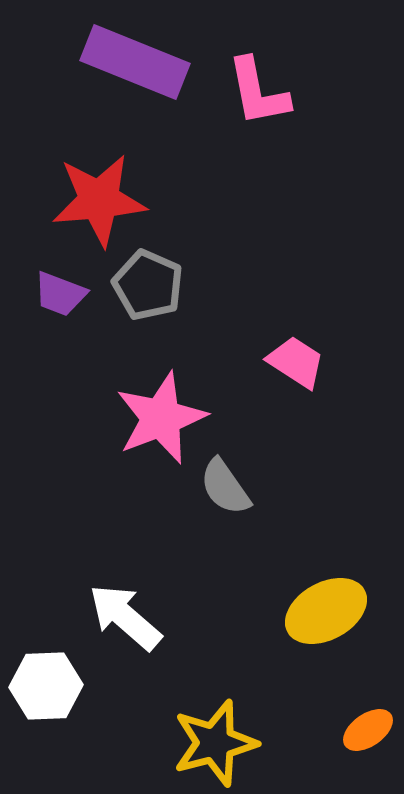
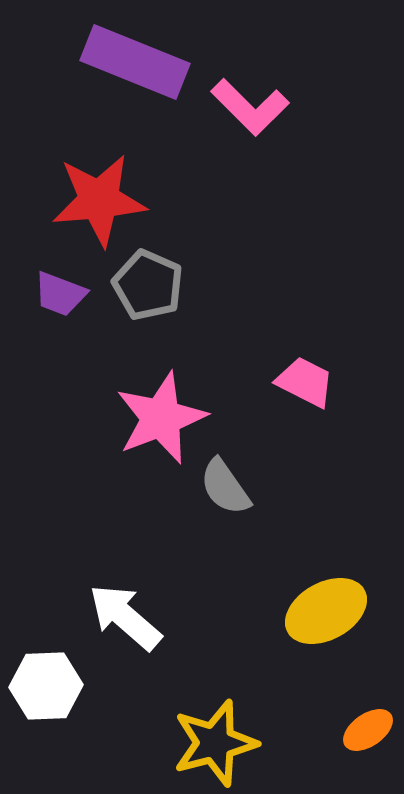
pink L-shape: moved 8 px left, 15 px down; rotated 34 degrees counterclockwise
pink trapezoid: moved 9 px right, 20 px down; rotated 6 degrees counterclockwise
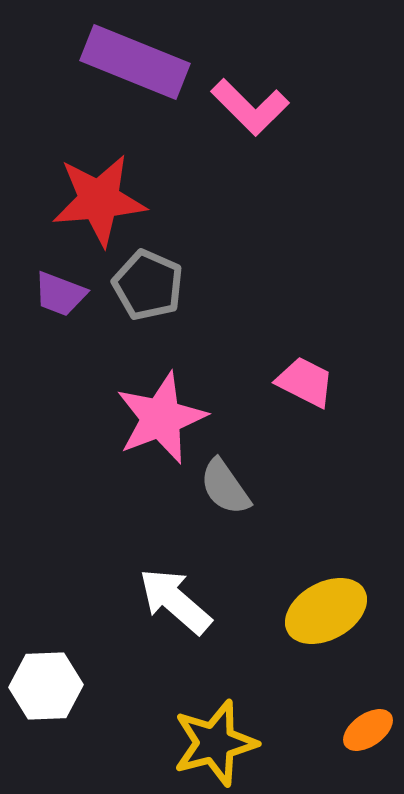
white arrow: moved 50 px right, 16 px up
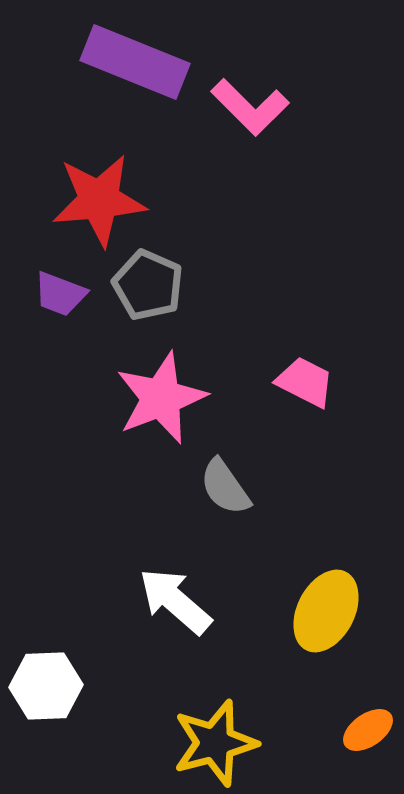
pink star: moved 20 px up
yellow ellipse: rotated 34 degrees counterclockwise
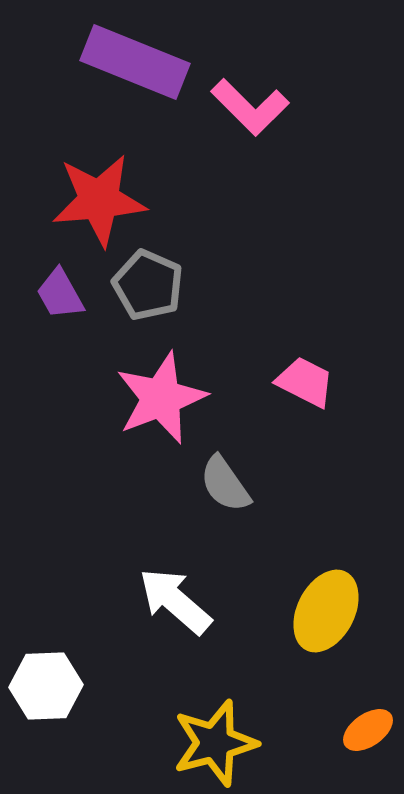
purple trapezoid: rotated 40 degrees clockwise
gray semicircle: moved 3 px up
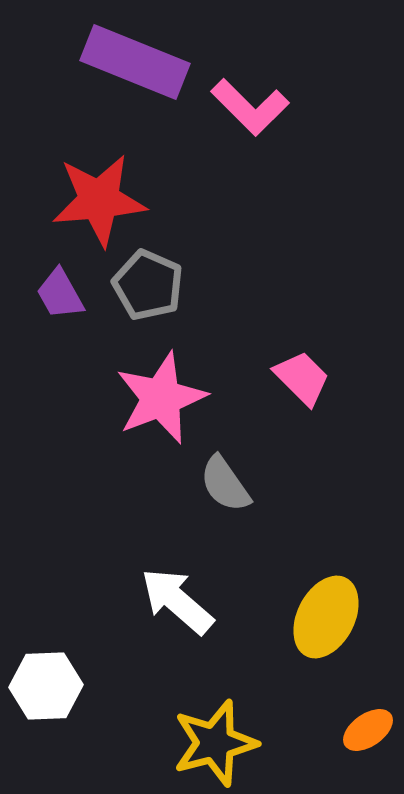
pink trapezoid: moved 3 px left, 4 px up; rotated 18 degrees clockwise
white arrow: moved 2 px right
yellow ellipse: moved 6 px down
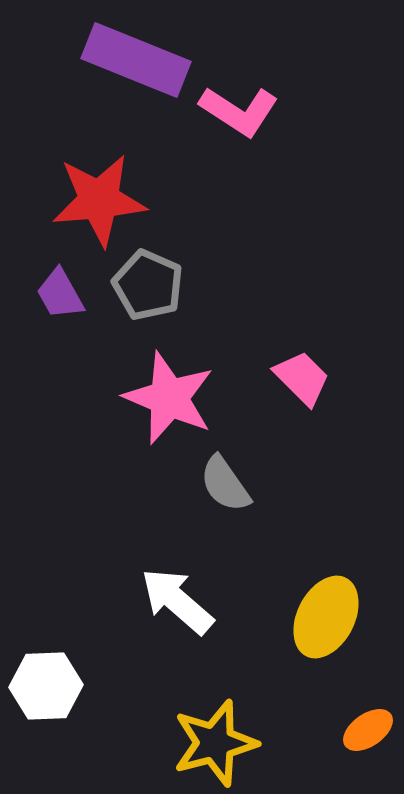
purple rectangle: moved 1 px right, 2 px up
pink L-shape: moved 11 px left, 4 px down; rotated 12 degrees counterclockwise
pink star: moved 8 px right; rotated 28 degrees counterclockwise
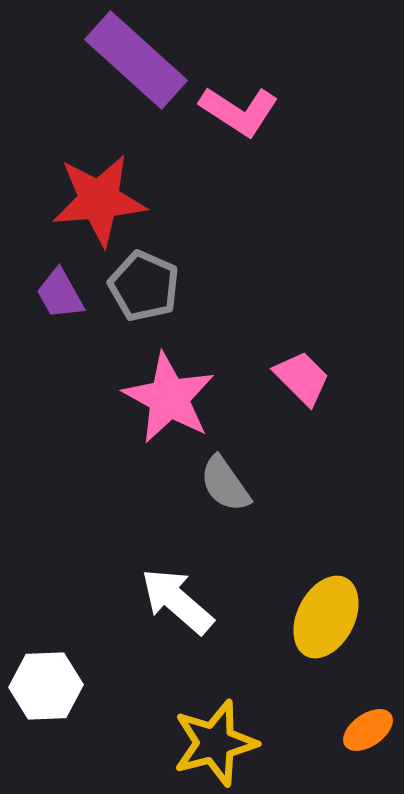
purple rectangle: rotated 20 degrees clockwise
gray pentagon: moved 4 px left, 1 px down
pink star: rotated 6 degrees clockwise
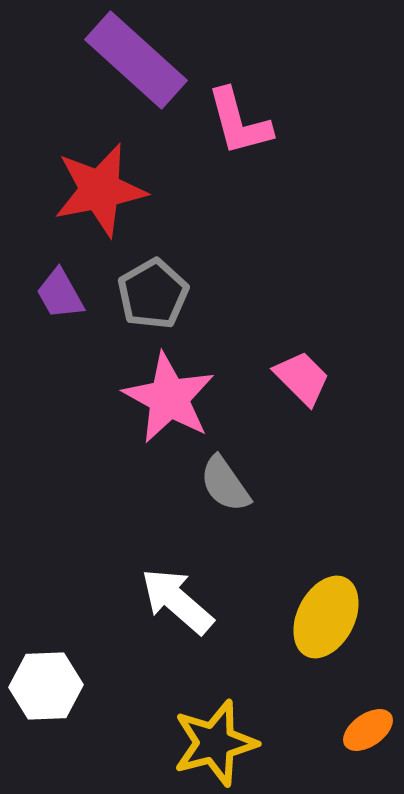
pink L-shape: moved 11 px down; rotated 42 degrees clockwise
red star: moved 1 px right, 10 px up; rotated 6 degrees counterclockwise
gray pentagon: moved 9 px right, 8 px down; rotated 18 degrees clockwise
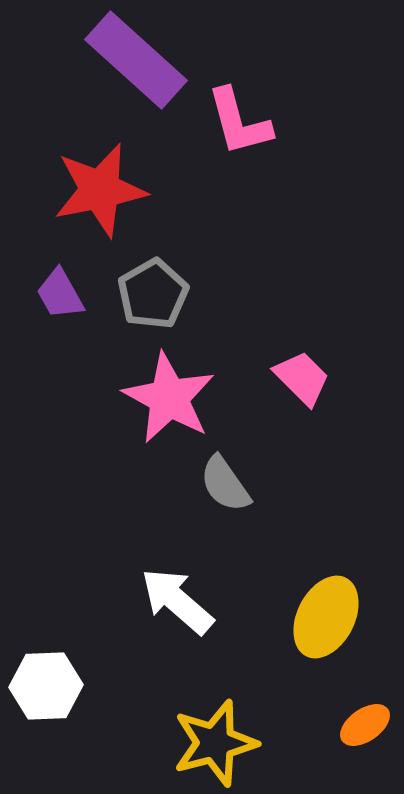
orange ellipse: moved 3 px left, 5 px up
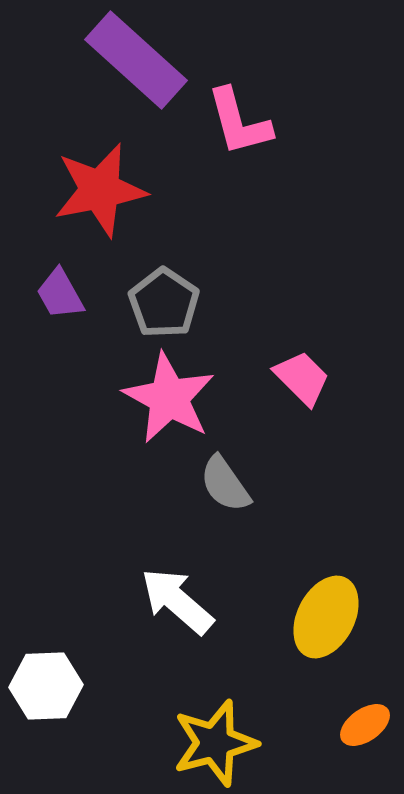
gray pentagon: moved 11 px right, 9 px down; rotated 8 degrees counterclockwise
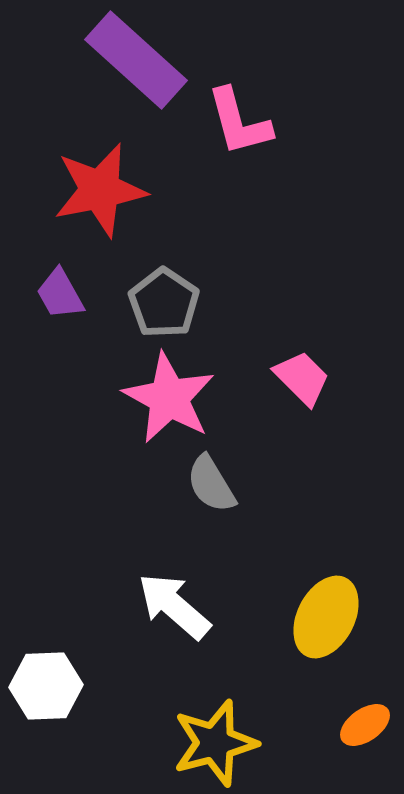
gray semicircle: moved 14 px left; rotated 4 degrees clockwise
white arrow: moved 3 px left, 5 px down
